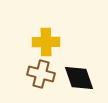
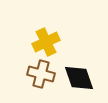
yellow cross: rotated 24 degrees counterclockwise
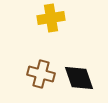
yellow cross: moved 5 px right, 24 px up; rotated 16 degrees clockwise
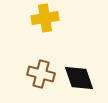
yellow cross: moved 6 px left
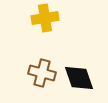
brown cross: moved 1 px right, 1 px up
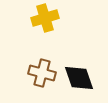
yellow cross: rotated 8 degrees counterclockwise
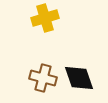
brown cross: moved 1 px right, 5 px down
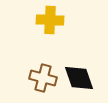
yellow cross: moved 5 px right, 2 px down; rotated 20 degrees clockwise
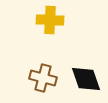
black diamond: moved 7 px right, 1 px down
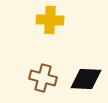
black diamond: rotated 68 degrees counterclockwise
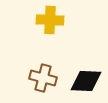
black diamond: moved 2 px down
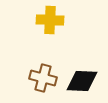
black diamond: moved 4 px left
